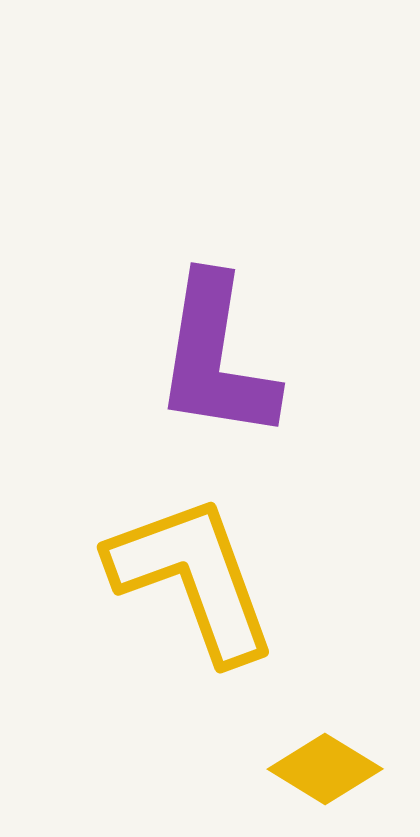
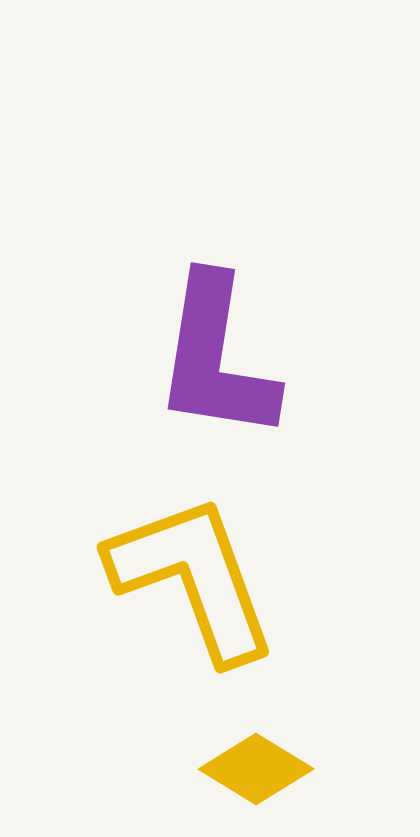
yellow diamond: moved 69 px left
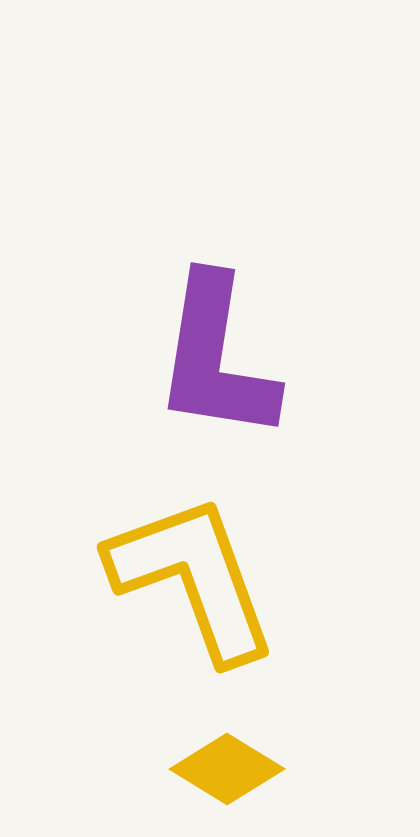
yellow diamond: moved 29 px left
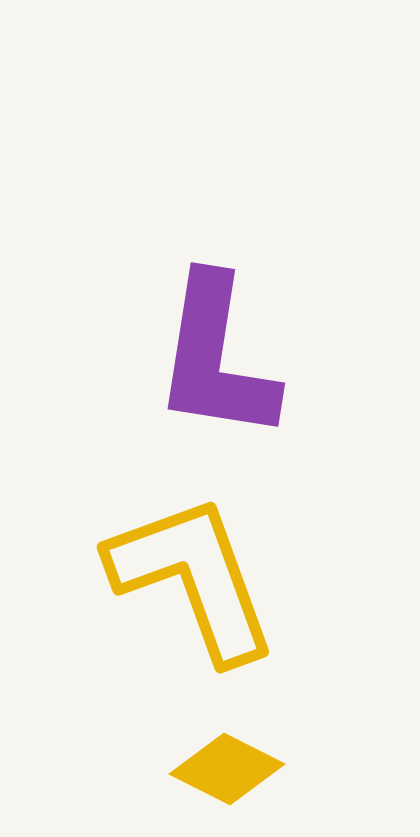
yellow diamond: rotated 5 degrees counterclockwise
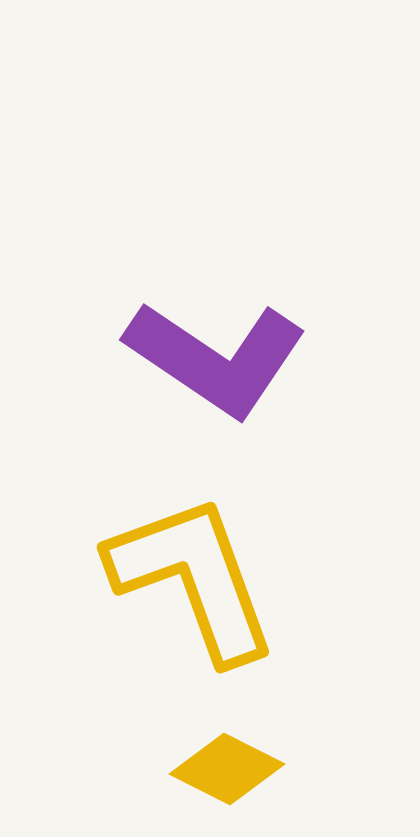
purple L-shape: rotated 65 degrees counterclockwise
